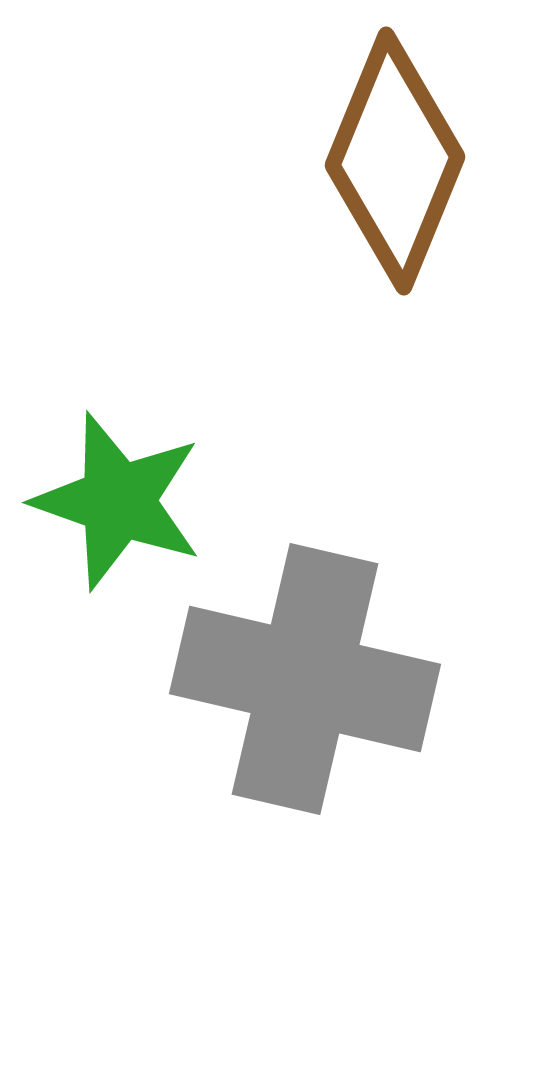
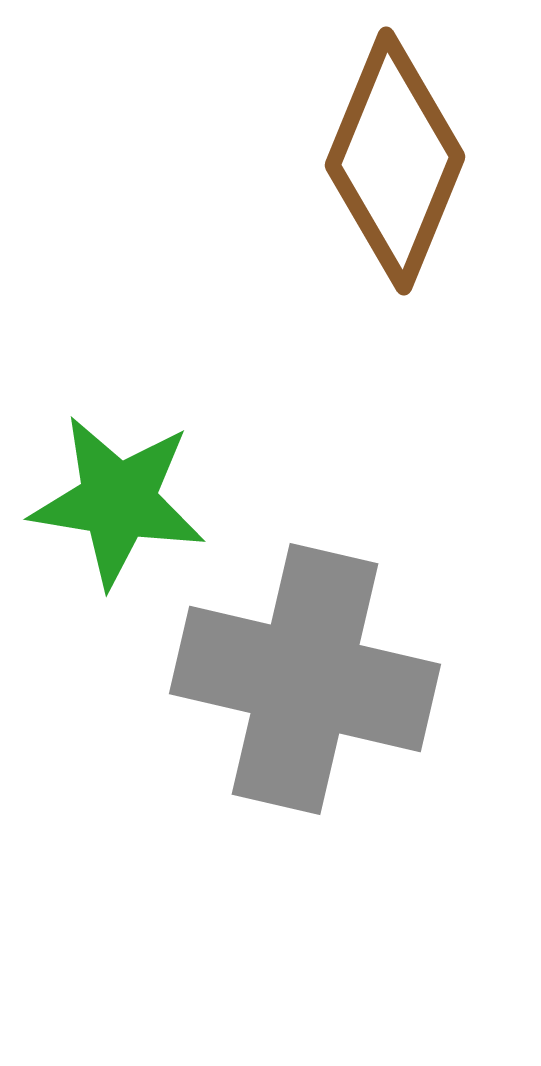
green star: rotated 10 degrees counterclockwise
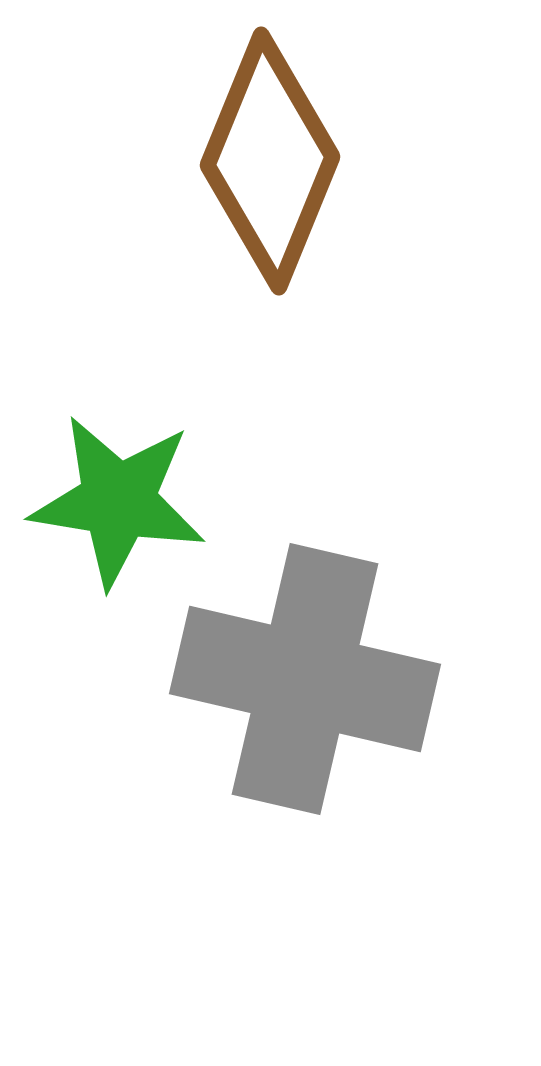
brown diamond: moved 125 px left
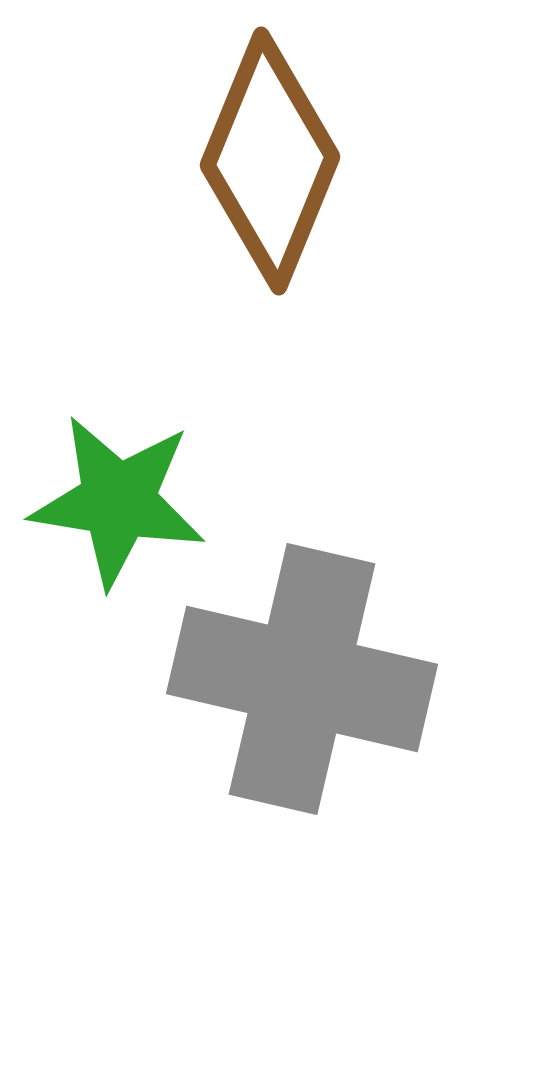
gray cross: moved 3 px left
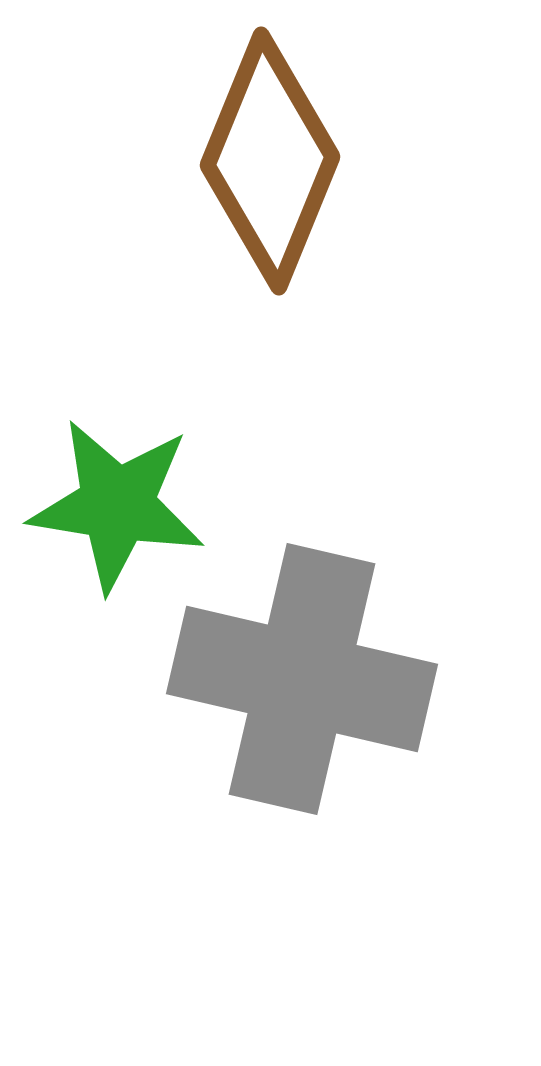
green star: moved 1 px left, 4 px down
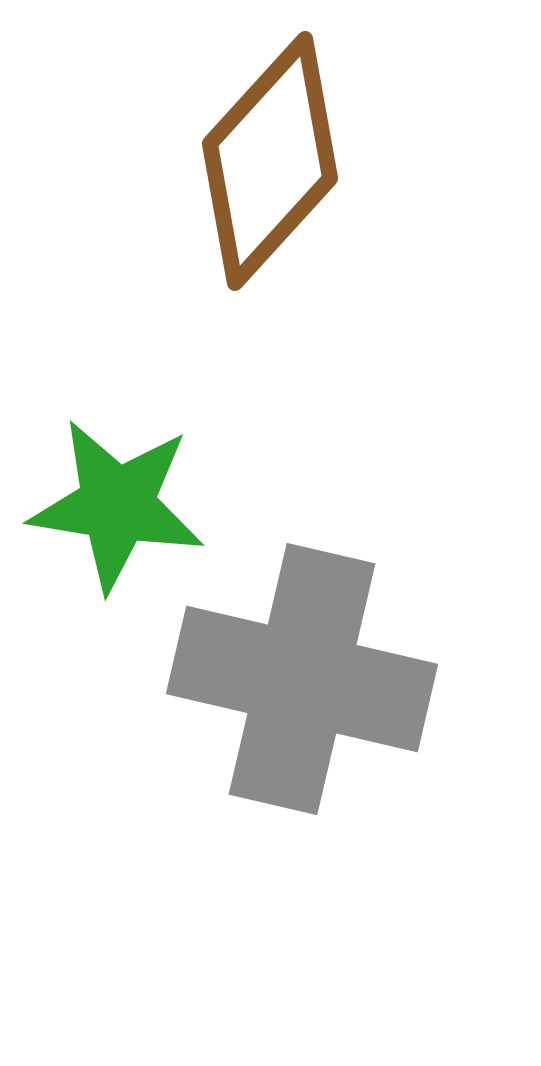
brown diamond: rotated 20 degrees clockwise
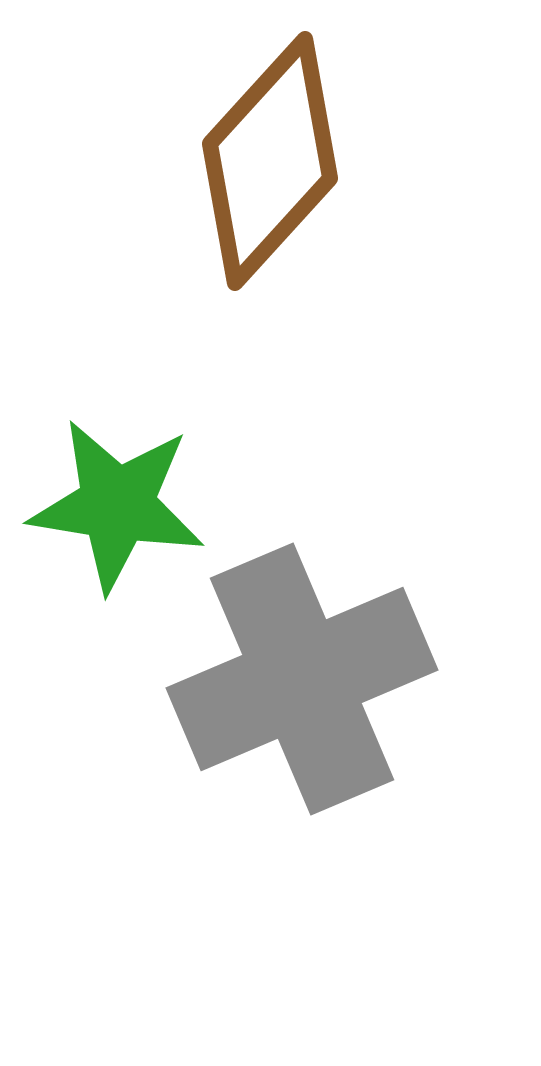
gray cross: rotated 36 degrees counterclockwise
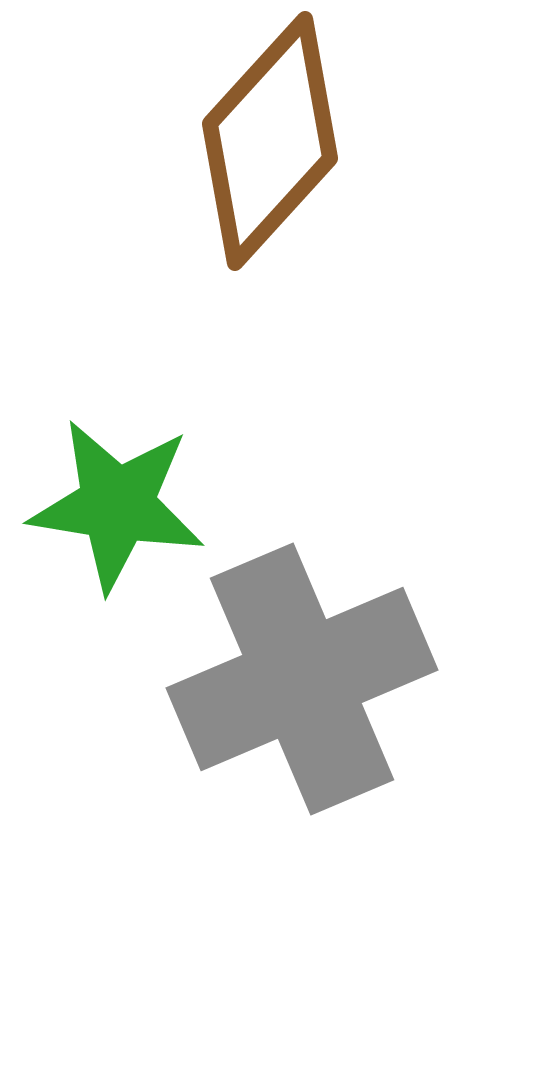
brown diamond: moved 20 px up
